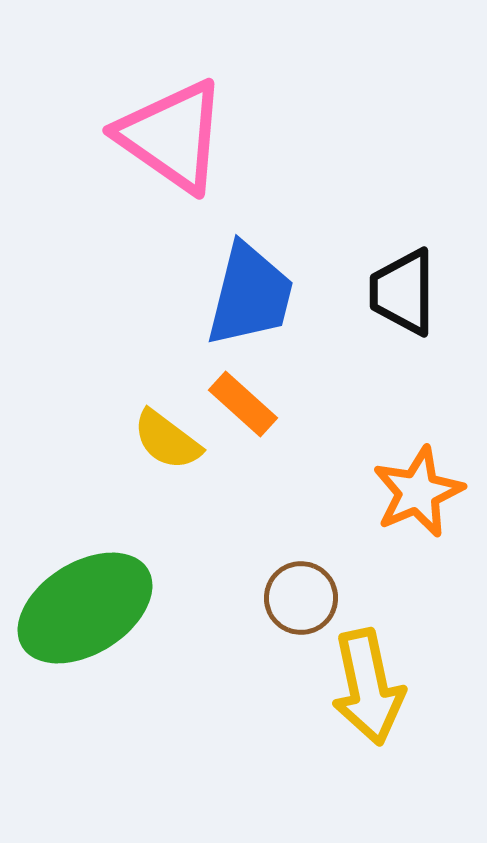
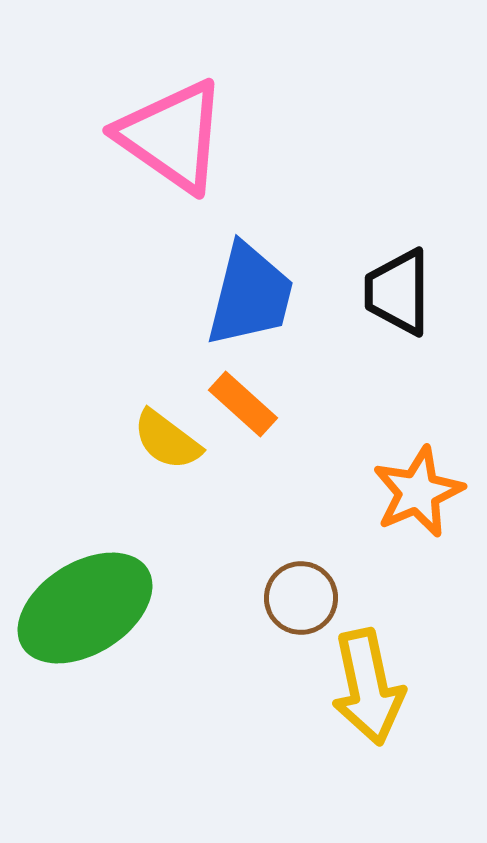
black trapezoid: moved 5 px left
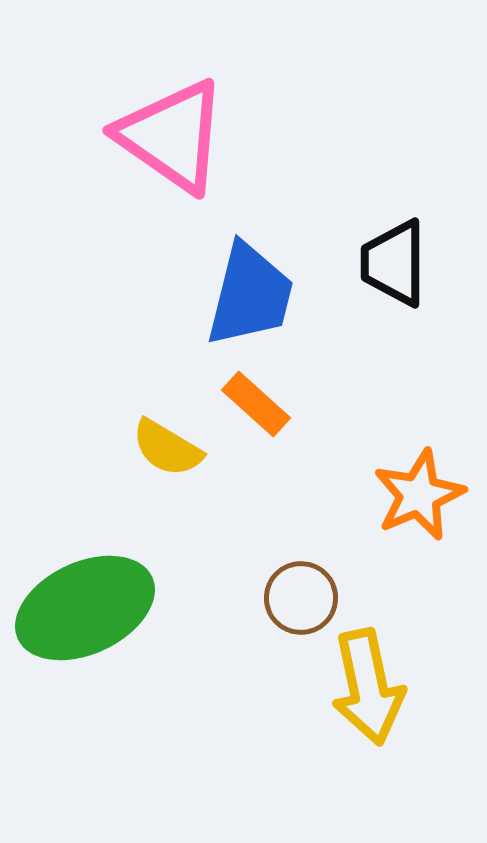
black trapezoid: moved 4 px left, 29 px up
orange rectangle: moved 13 px right
yellow semicircle: moved 8 px down; rotated 6 degrees counterclockwise
orange star: moved 1 px right, 3 px down
green ellipse: rotated 7 degrees clockwise
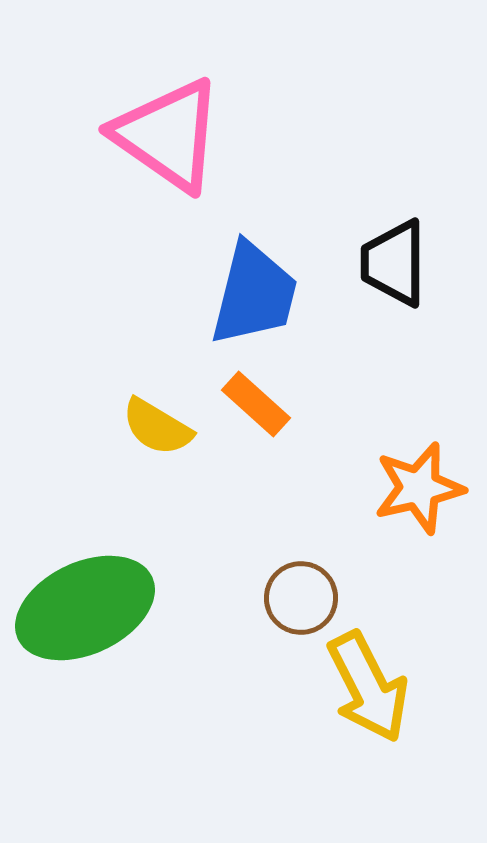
pink triangle: moved 4 px left, 1 px up
blue trapezoid: moved 4 px right, 1 px up
yellow semicircle: moved 10 px left, 21 px up
orange star: moved 7 px up; rotated 10 degrees clockwise
yellow arrow: rotated 15 degrees counterclockwise
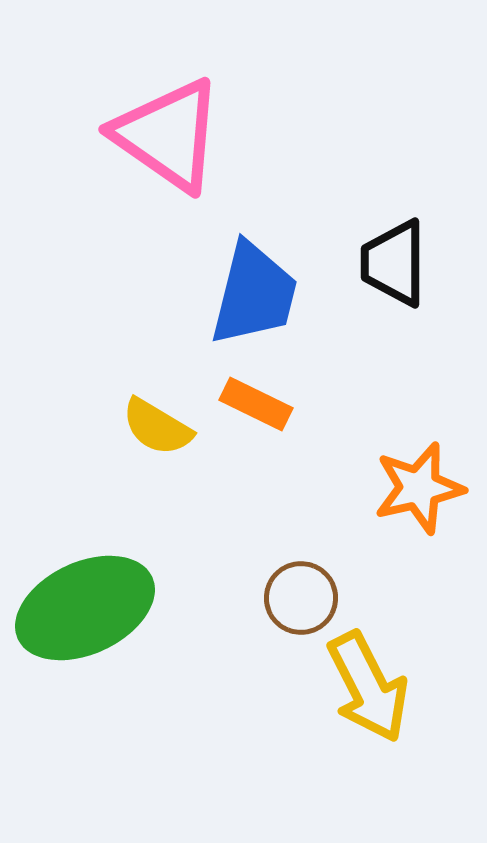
orange rectangle: rotated 16 degrees counterclockwise
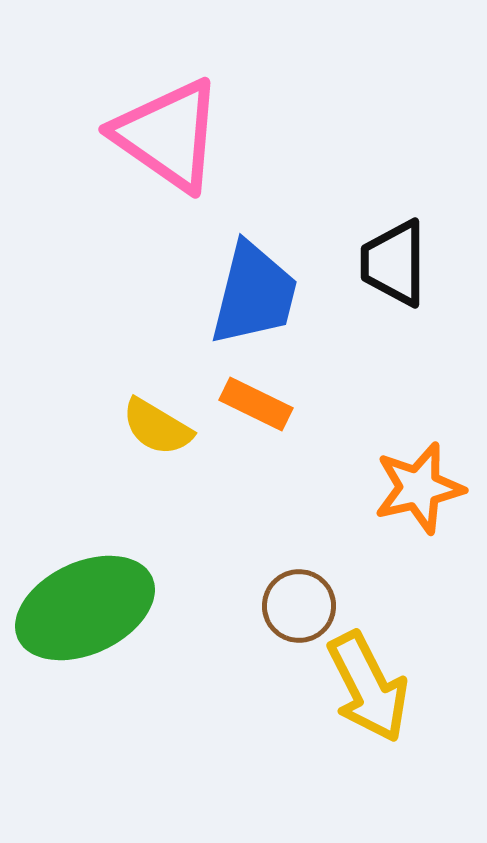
brown circle: moved 2 px left, 8 px down
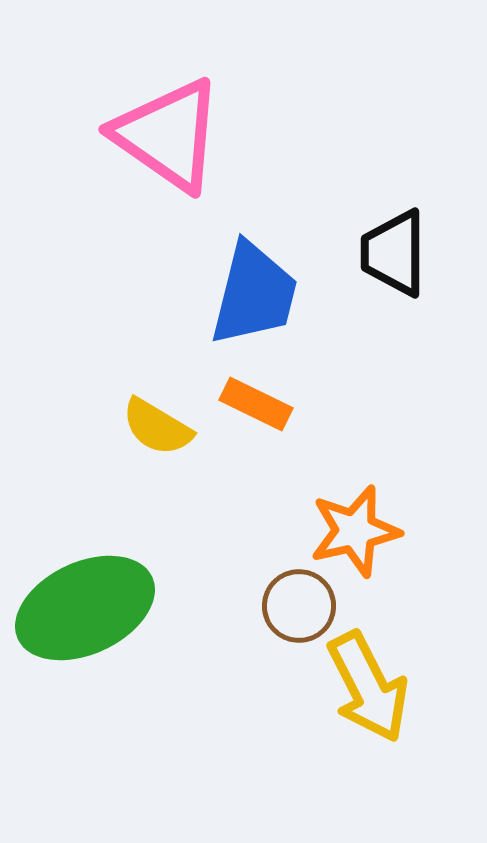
black trapezoid: moved 10 px up
orange star: moved 64 px left, 43 px down
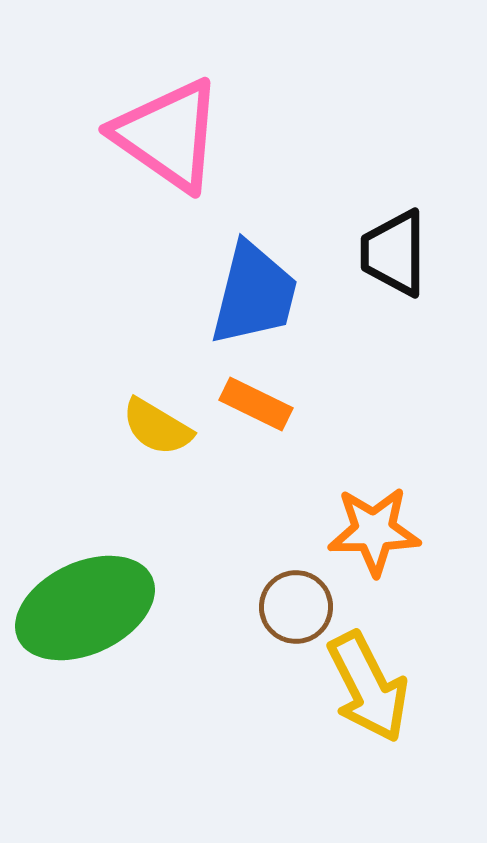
orange star: moved 19 px right; rotated 12 degrees clockwise
brown circle: moved 3 px left, 1 px down
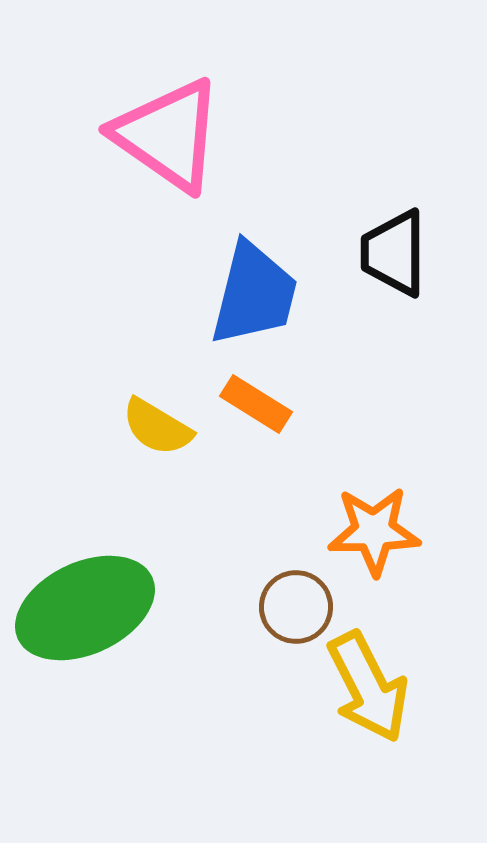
orange rectangle: rotated 6 degrees clockwise
